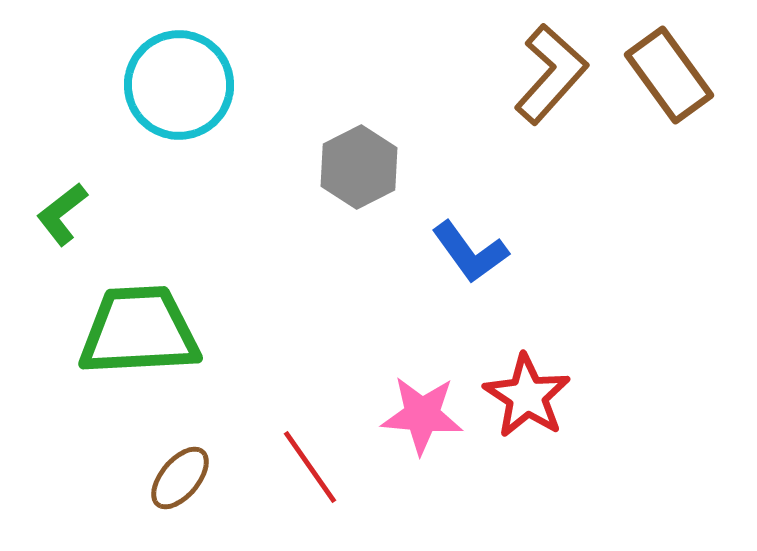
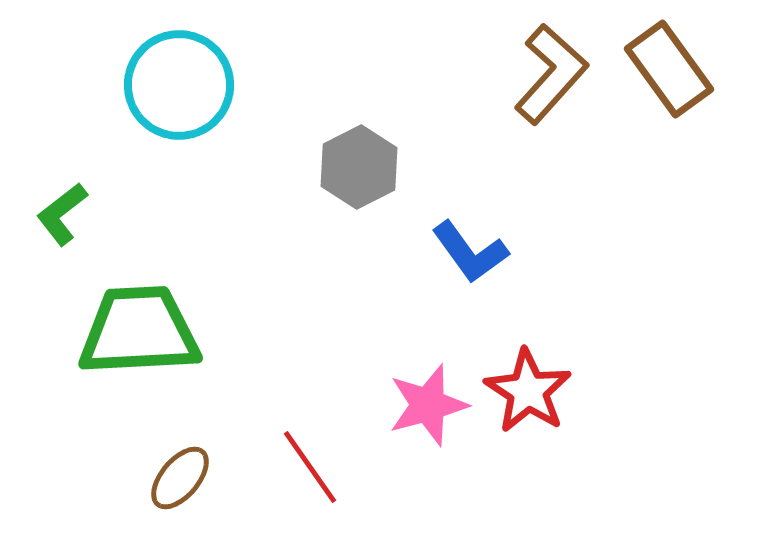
brown rectangle: moved 6 px up
red star: moved 1 px right, 5 px up
pink star: moved 6 px right, 10 px up; rotated 20 degrees counterclockwise
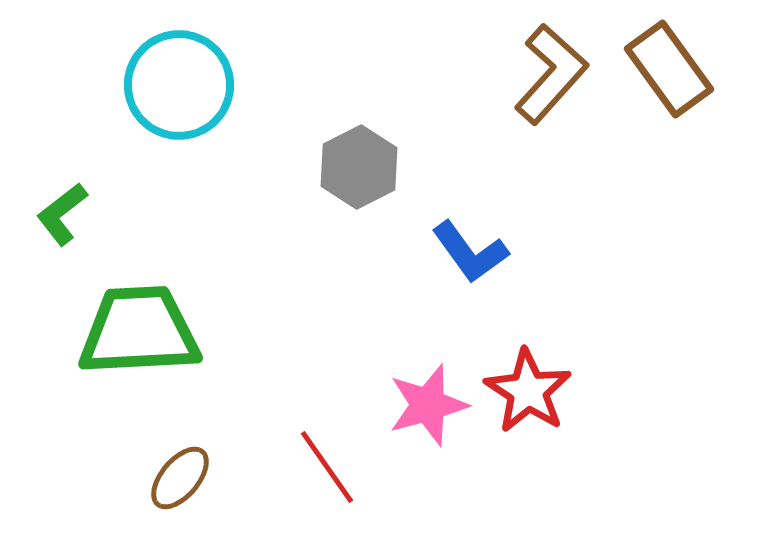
red line: moved 17 px right
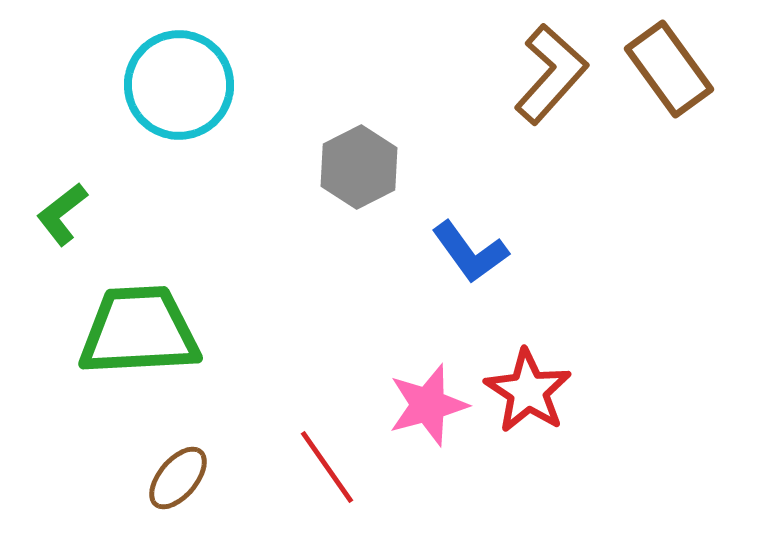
brown ellipse: moved 2 px left
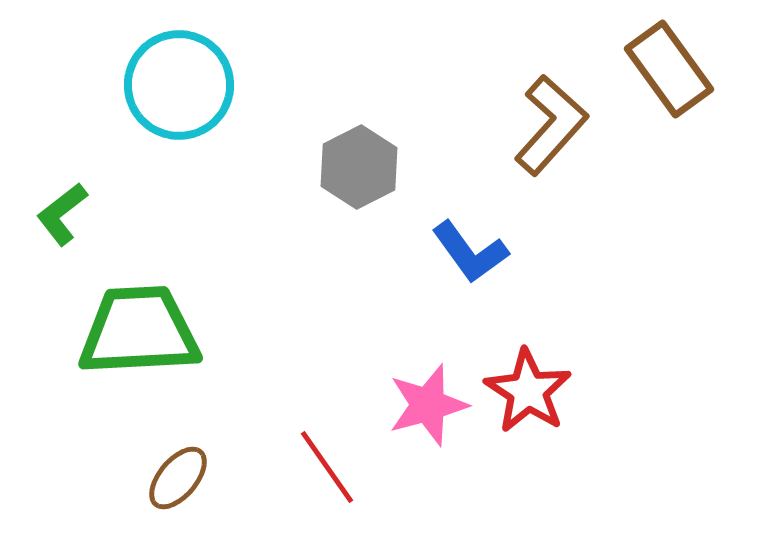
brown L-shape: moved 51 px down
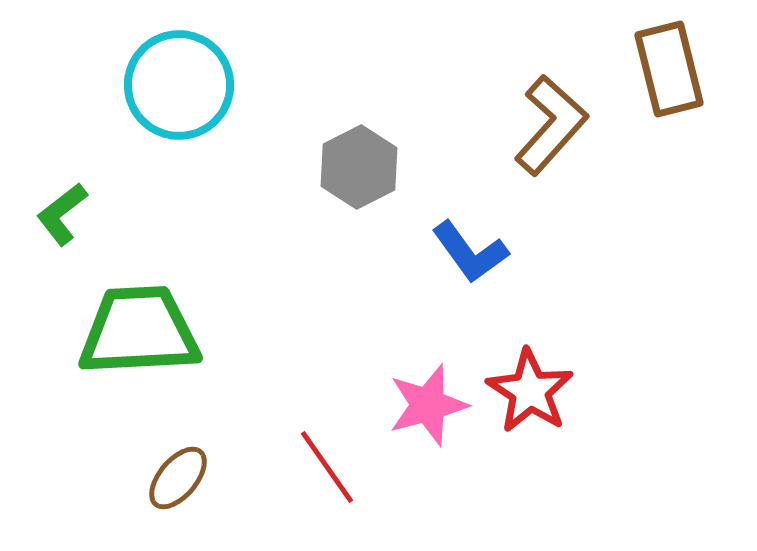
brown rectangle: rotated 22 degrees clockwise
red star: moved 2 px right
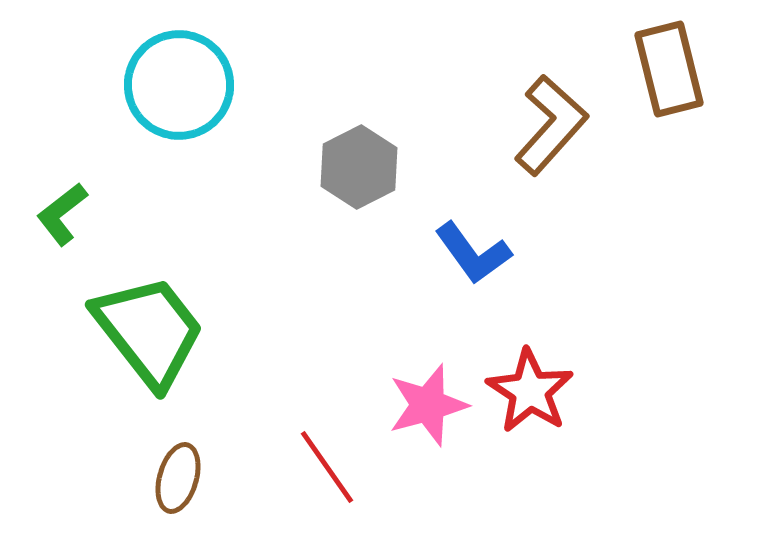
blue L-shape: moved 3 px right, 1 px down
green trapezoid: moved 10 px right; rotated 55 degrees clockwise
brown ellipse: rotated 24 degrees counterclockwise
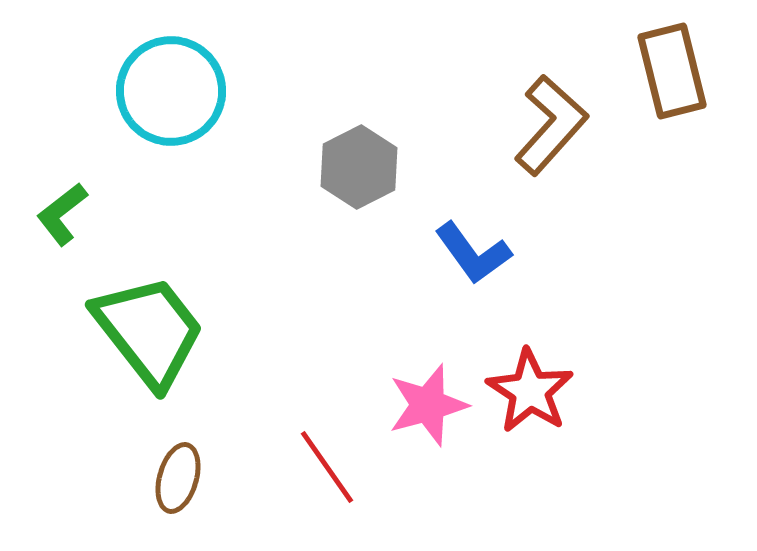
brown rectangle: moved 3 px right, 2 px down
cyan circle: moved 8 px left, 6 px down
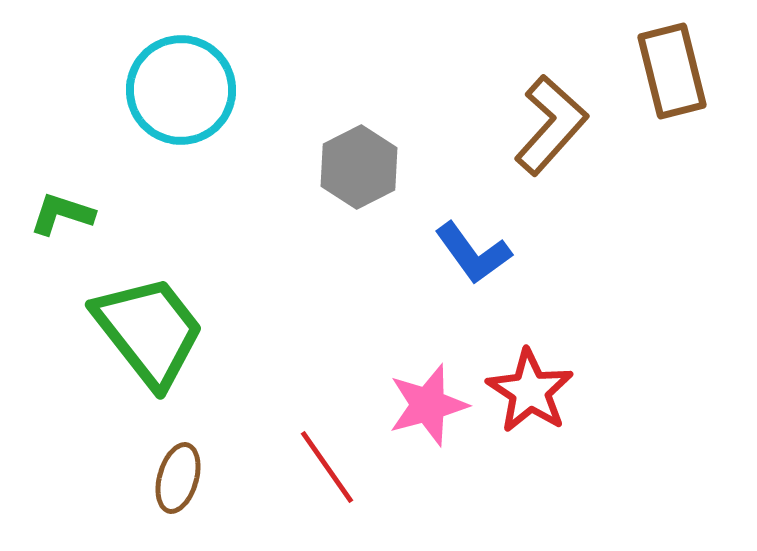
cyan circle: moved 10 px right, 1 px up
green L-shape: rotated 56 degrees clockwise
